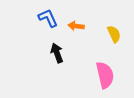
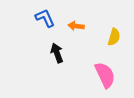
blue L-shape: moved 3 px left
yellow semicircle: moved 3 px down; rotated 42 degrees clockwise
pink semicircle: rotated 12 degrees counterclockwise
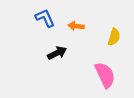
black arrow: rotated 84 degrees clockwise
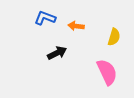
blue L-shape: rotated 45 degrees counterclockwise
pink semicircle: moved 2 px right, 3 px up
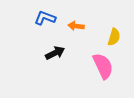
black arrow: moved 2 px left
pink semicircle: moved 4 px left, 6 px up
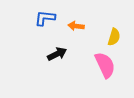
blue L-shape: rotated 15 degrees counterclockwise
black arrow: moved 2 px right, 1 px down
pink semicircle: moved 2 px right, 1 px up
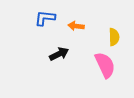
yellow semicircle: rotated 18 degrees counterclockwise
black arrow: moved 2 px right
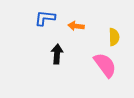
black arrow: moved 2 px left; rotated 60 degrees counterclockwise
pink semicircle: rotated 12 degrees counterclockwise
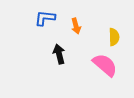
orange arrow: rotated 112 degrees counterclockwise
black arrow: moved 2 px right; rotated 18 degrees counterclockwise
pink semicircle: rotated 12 degrees counterclockwise
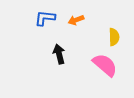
orange arrow: moved 6 px up; rotated 84 degrees clockwise
